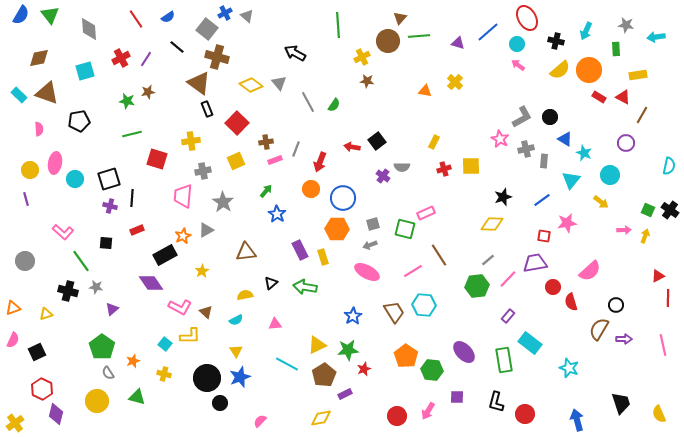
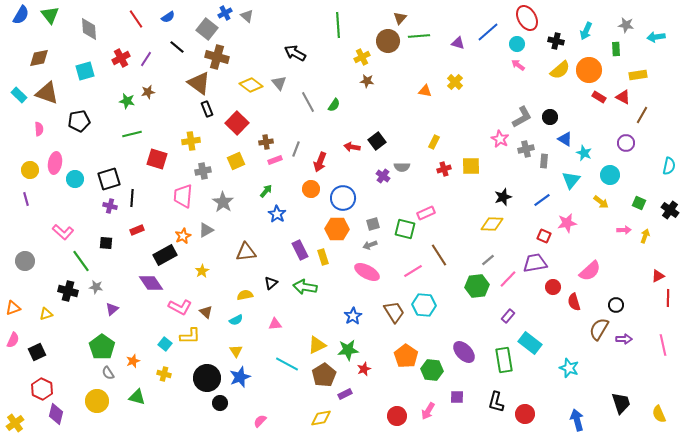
green square at (648, 210): moved 9 px left, 7 px up
red square at (544, 236): rotated 16 degrees clockwise
red semicircle at (571, 302): moved 3 px right
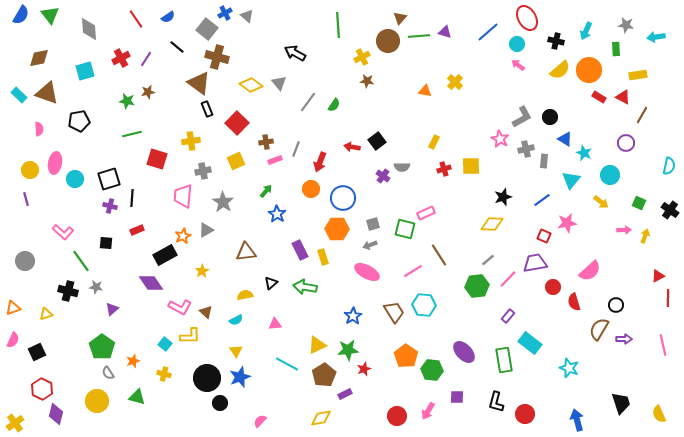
purple triangle at (458, 43): moved 13 px left, 11 px up
gray line at (308, 102): rotated 65 degrees clockwise
